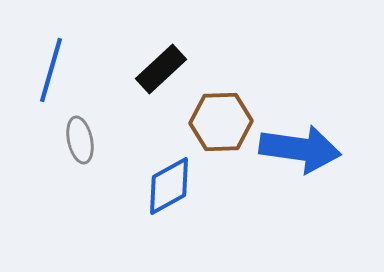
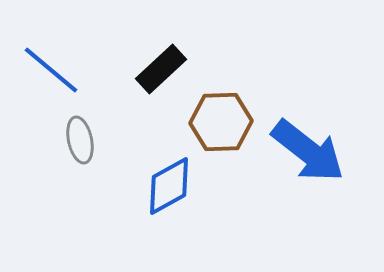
blue line: rotated 66 degrees counterclockwise
blue arrow: moved 8 px right, 2 px down; rotated 30 degrees clockwise
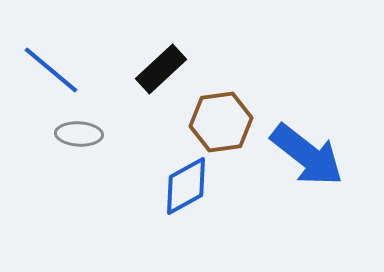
brown hexagon: rotated 6 degrees counterclockwise
gray ellipse: moved 1 px left, 6 px up; rotated 75 degrees counterclockwise
blue arrow: moved 1 px left, 4 px down
blue diamond: moved 17 px right
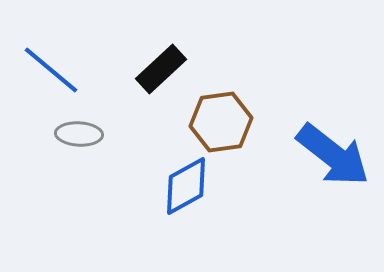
blue arrow: moved 26 px right
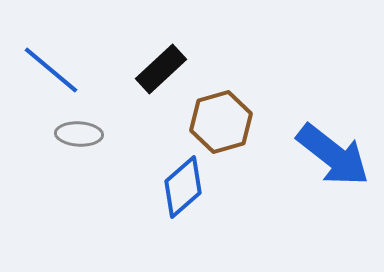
brown hexagon: rotated 8 degrees counterclockwise
blue diamond: moved 3 px left, 1 px down; rotated 12 degrees counterclockwise
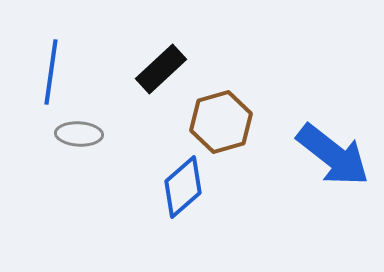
blue line: moved 2 px down; rotated 58 degrees clockwise
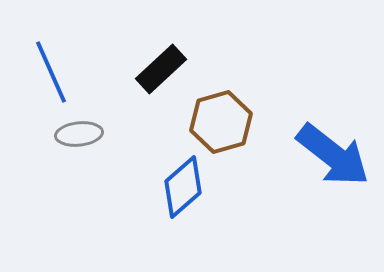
blue line: rotated 32 degrees counterclockwise
gray ellipse: rotated 9 degrees counterclockwise
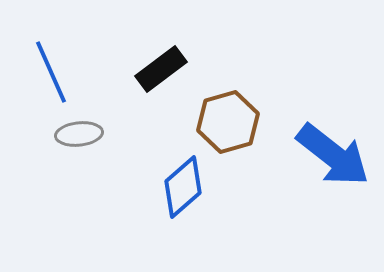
black rectangle: rotated 6 degrees clockwise
brown hexagon: moved 7 px right
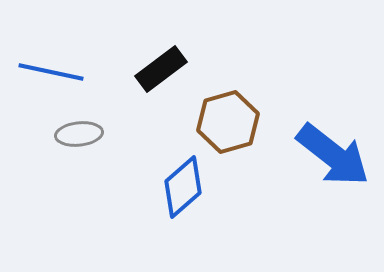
blue line: rotated 54 degrees counterclockwise
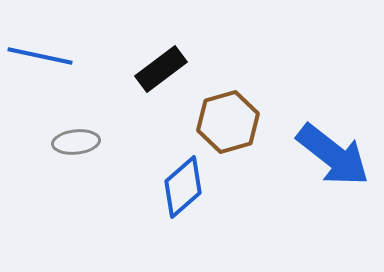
blue line: moved 11 px left, 16 px up
gray ellipse: moved 3 px left, 8 px down
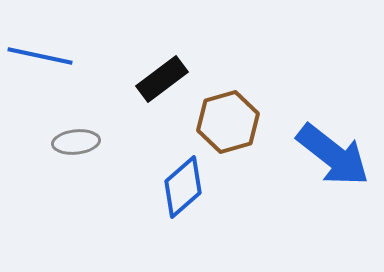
black rectangle: moved 1 px right, 10 px down
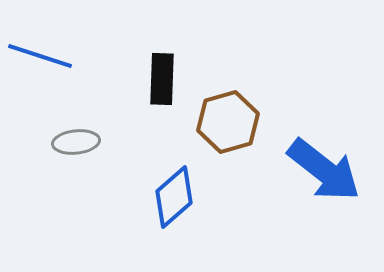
blue line: rotated 6 degrees clockwise
black rectangle: rotated 51 degrees counterclockwise
blue arrow: moved 9 px left, 15 px down
blue diamond: moved 9 px left, 10 px down
